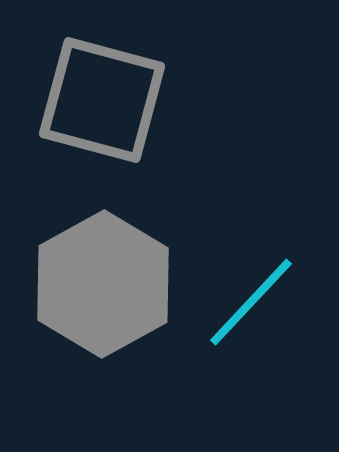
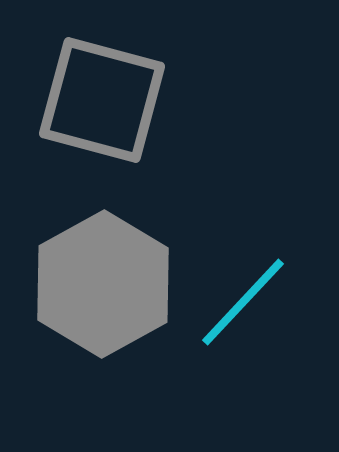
cyan line: moved 8 px left
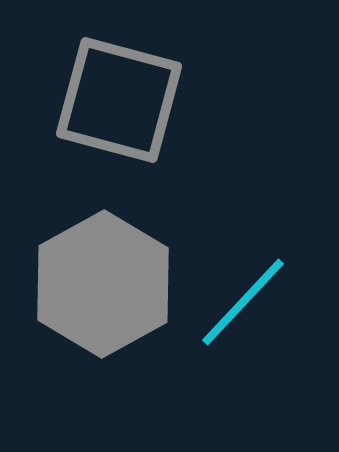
gray square: moved 17 px right
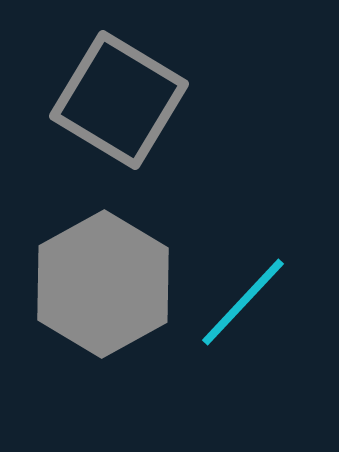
gray square: rotated 16 degrees clockwise
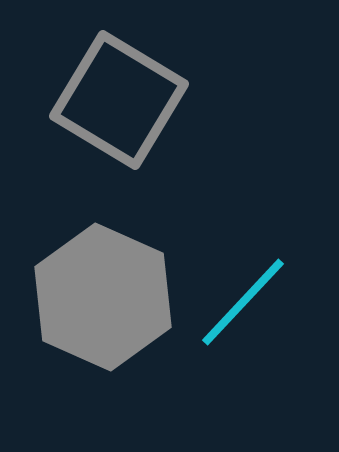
gray hexagon: moved 13 px down; rotated 7 degrees counterclockwise
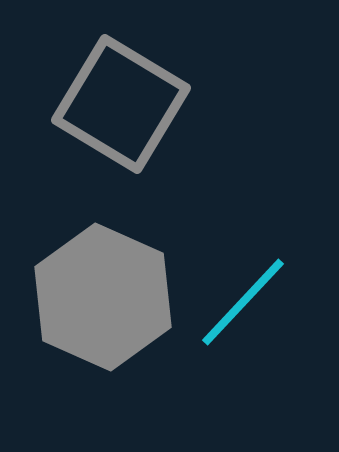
gray square: moved 2 px right, 4 px down
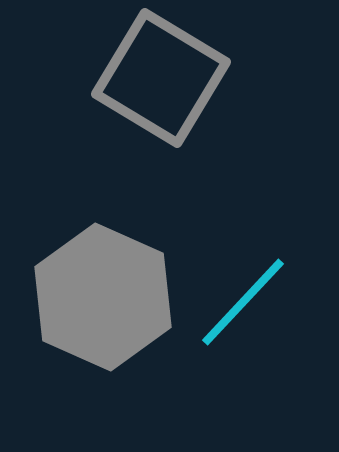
gray square: moved 40 px right, 26 px up
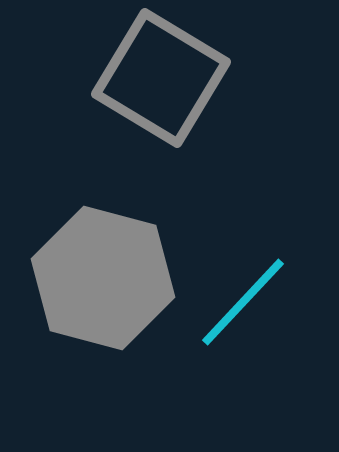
gray hexagon: moved 19 px up; rotated 9 degrees counterclockwise
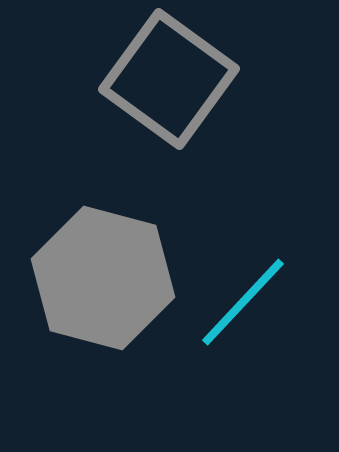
gray square: moved 8 px right, 1 px down; rotated 5 degrees clockwise
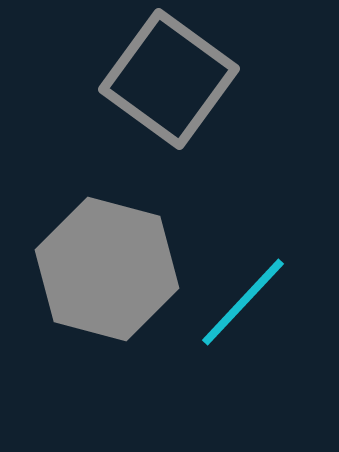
gray hexagon: moved 4 px right, 9 px up
